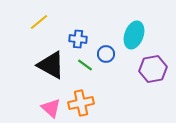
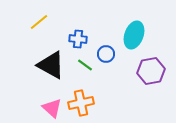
purple hexagon: moved 2 px left, 2 px down
pink triangle: moved 1 px right
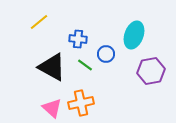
black triangle: moved 1 px right, 2 px down
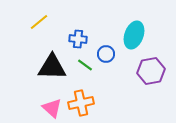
black triangle: rotated 28 degrees counterclockwise
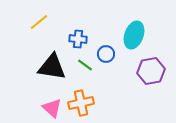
black triangle: rotated 8 degrees clockwise
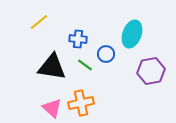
cyan ellipse: moved 2 px left, 1 px up
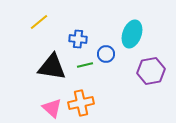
green line: rotated 49 degrees counterclockwise
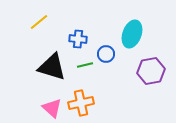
black triangle: rotated 8 degrees clockwise
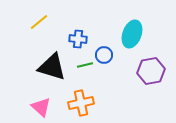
blue circle: moved 2 px left, 1 px down
pink triangle: moved 11 px left, 1 px up
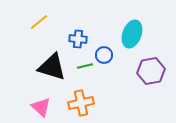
green line: moved 1 px down
